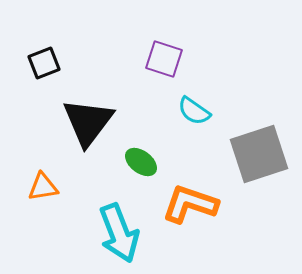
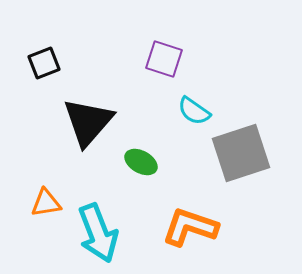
black triangle: rotated 4 degrees clockwise
gray square: moved 18 px left, 1 px up
green ellipse: rotated 8 degrees counterclockwise
orange triangle: moved 3 px right, 16 px down
orange L-shape: moved 23 px down
cyan arrow: moved 21 px left
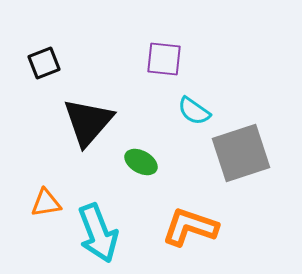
purple square: rotated 12 degrees counterclockwise
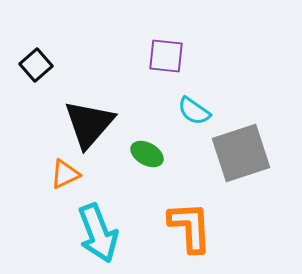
purple square: moved 2 px right, 3 px up
black square: moved 8 px left, 2 px down; rotated 20 degrees counterclockwise
black triangle: moved 1 px right, 2 px down
green ellipse: moved 6 px right, 8 px up
orange triangle: moved 19 px right, 29 px up; rotated 16 degrees counterclockwise
orange L-shape: rotated 68 degrees clockwise
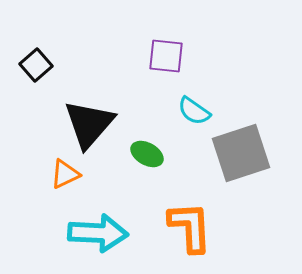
cyan arrow: rotated 66 degrees counterclockwise
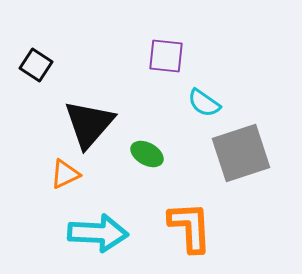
black square: rotated 16 degrees counterclockwise
cyan semicircle: moved 10 px right, 8 px up
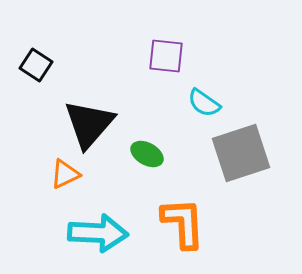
orange L-shape: moved 7 px left, 4 px up
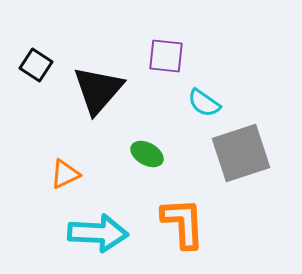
black triangle: moved 9 px right, 34 px up
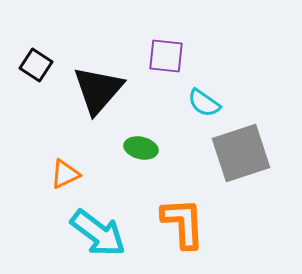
green ellipse: moved 6 px left, 6 px up; rotated 16 degrees counterclockwise
cyan arrow: rotated 34 degrees clockwise
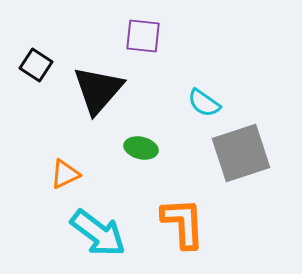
purple square: moved 23 px left, 20 px up
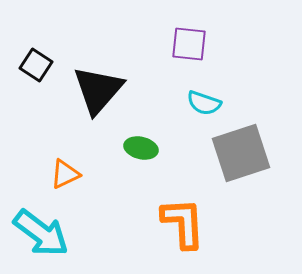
purple square: moved 46 px right, 8 px down
cyan semicircle: rotated 16 degrees counterclockwise
cyan arrow: moved 57 px left
